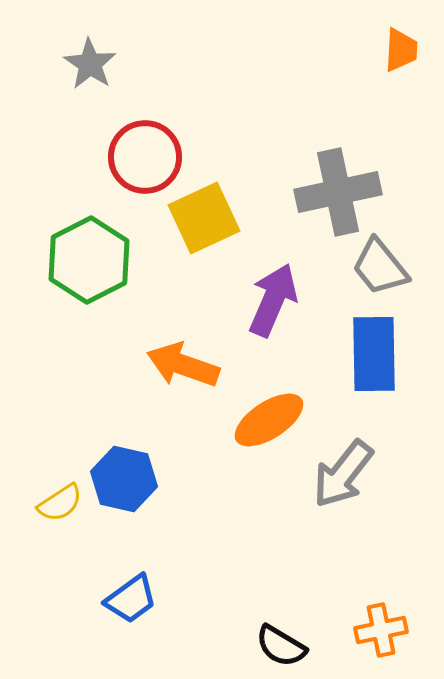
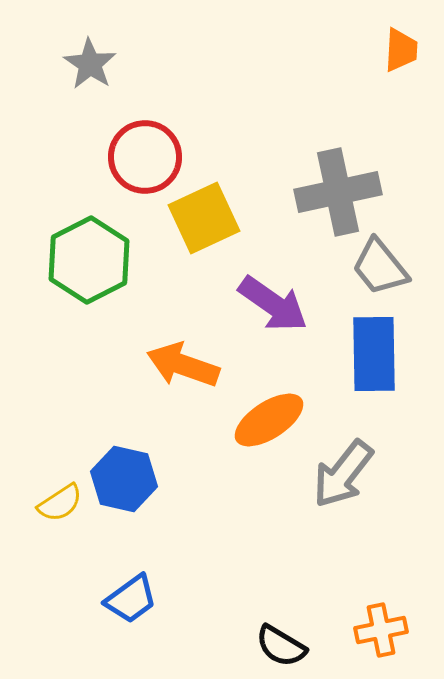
purple arrow: moved 4 px down; rotated 102 degrees clockwise
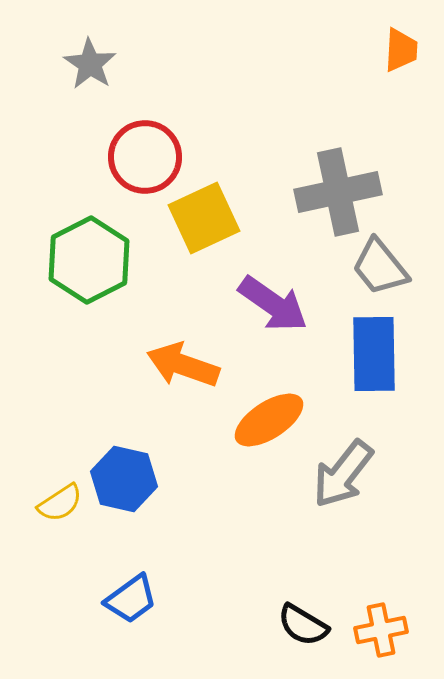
black semicircle: moved 22 px right, 21 px up
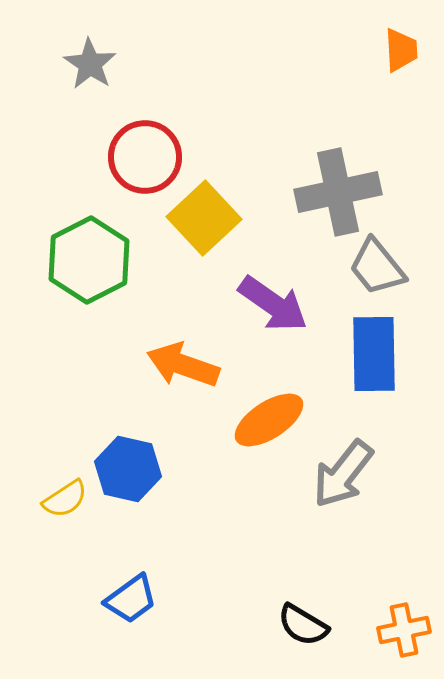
orange trapezoid: rotated 6 degrees counterclockwise
yellow square: rotated 18 degrees counterclockwise
gray trapezoid: moved 3 px left
blue hexagon: moved 4 px right, 10 px up
yellow semicircle: moved 5 px right, 4 px up
orange cross: moved 23 px right
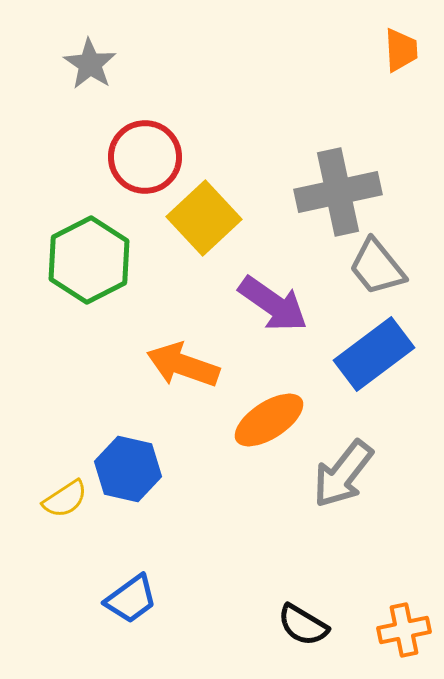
blue rectangle: rotated 54 degrees clockwise
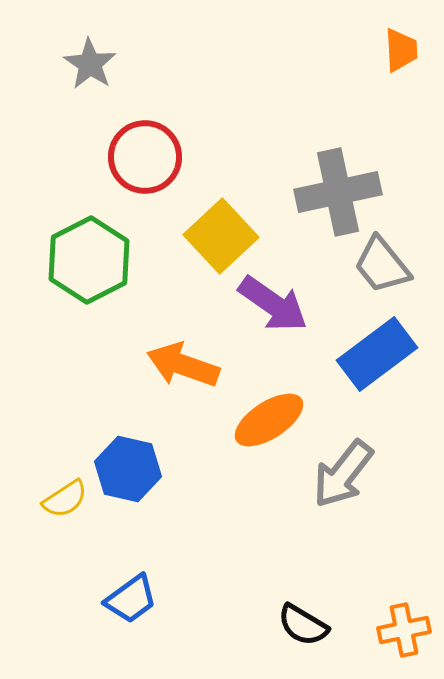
yellow square: moved 17 px right, 18 px down
gray trapezoid: moved 5 px right, 2 px up
blue rectangle: moved 3 px right
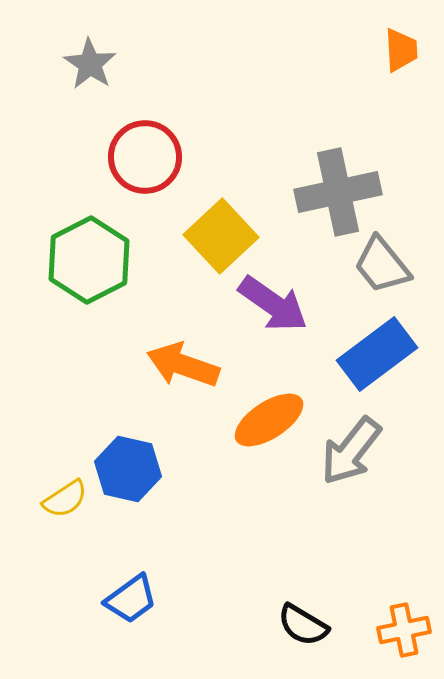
gray arrow: moved 8 px right, 23 px up
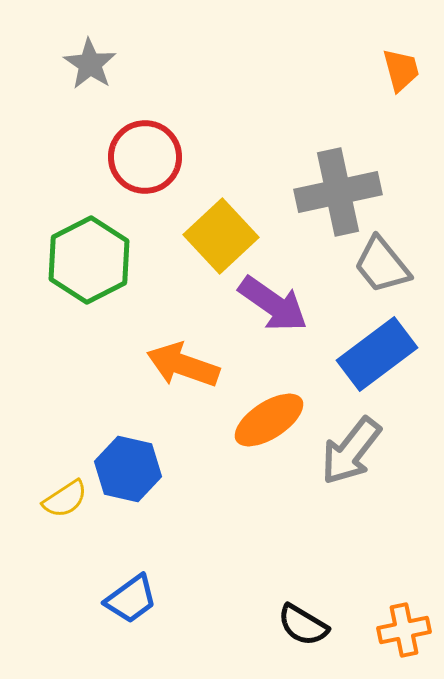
orange trapezoid: moved 20 px down; rotated 12 degrees counterclockwise
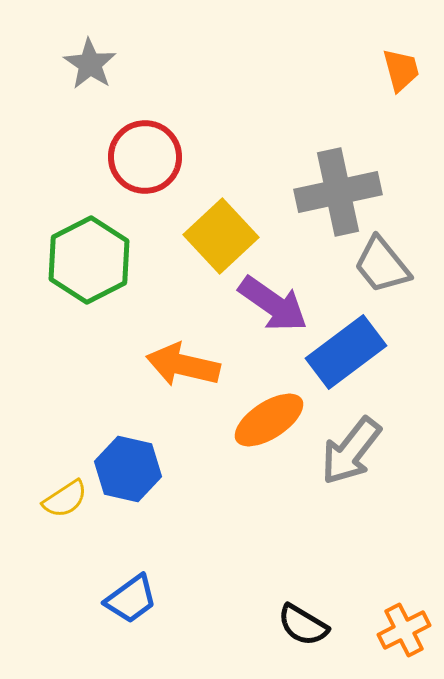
blue rectangle: moved 31 px left, 2 px up
orange arrow: rotated 6 degrees counterclockwise
orange cross: rotated 15 degrees counterclockwise
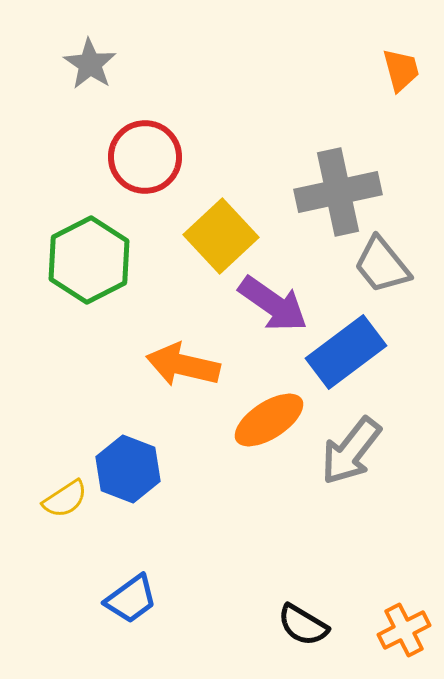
blue hexagon: rotated 8 degrees clockwise
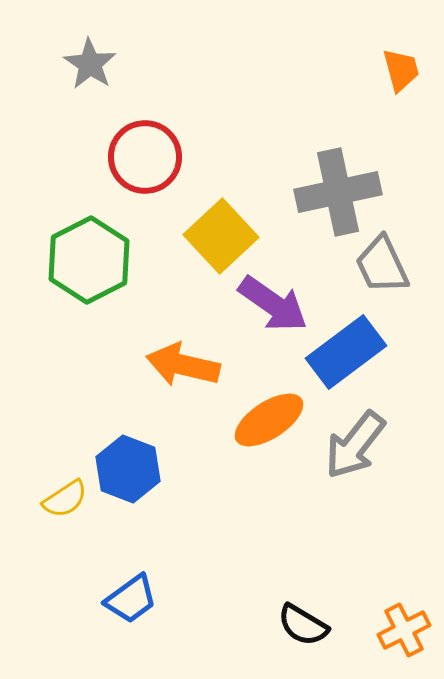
gray trapezoid: rotated 14 degrees clockwise
gray arrow: moved 4 px right, 6 px up
